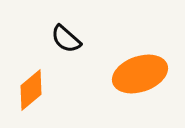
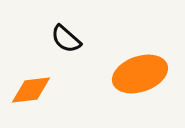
orange diamond: rotated 33 degrees clockwise
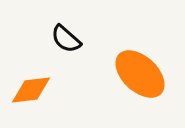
orange ellipse: rotated 62 degrees clockwise
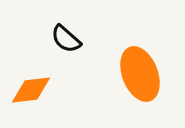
orange ellipse: rotated 26 degrees clockwise
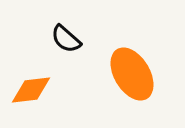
orange ellipse: moved 8 px left; rotated 10 degrees counterclockwise
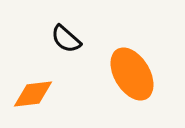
orange diamond: moved 2 px right, 4 px down
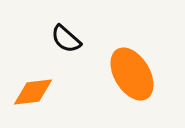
orange diamond: moved 2 px up
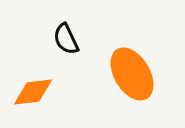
black semicircle: rotated 24 degrees clockwise
